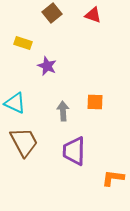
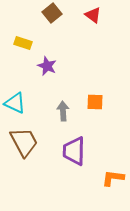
red triangle: rotated 18 degrees clockwise
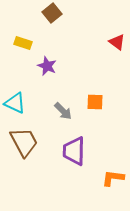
red triangle: moved 24 px right, 27 px down
gray arrow: rotated 138 degrees clockwise
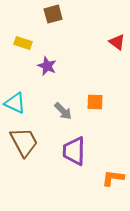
brown square: moved 1 px right, 1 px down; rotated 24 degrees clockwise
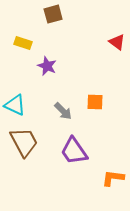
cyan triangle: moved 2 px down
purple trapezoid: rotated 36 degrees counterclockwise
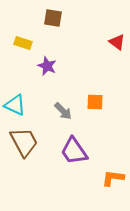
brown square: moved 4 px down; rotated 24 degrees clockwise
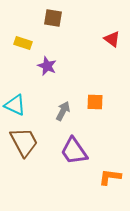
red triangle: moved 5 px left, 3 px up
gray arrow: rotated 108 degrees counterclockwise
orange L-shape: moved 3 px left, 1 px up
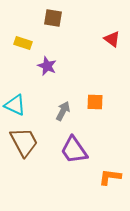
purple trapezoid: moved 1 px up
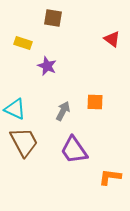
cyan triangle: moved 4 px down
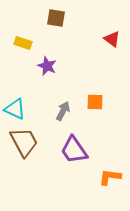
brown square: moved 3 px right
